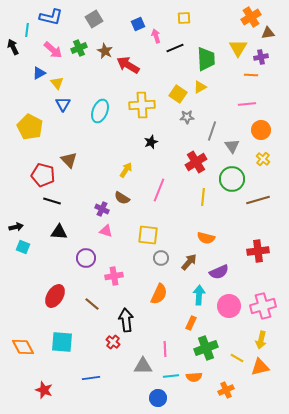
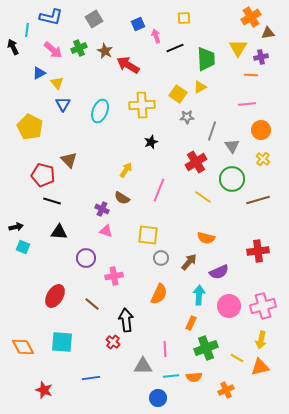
yellow line at (203, 197): rotated 60 degrees counterclockwise
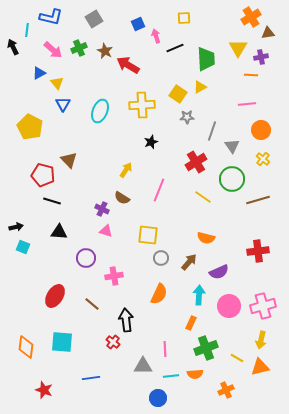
orange diamond at (23, 347): moved 3 px right; rotated 35 degrees clockwise
orange semicircle at (194, 377): moved 1 px right, 3 px up
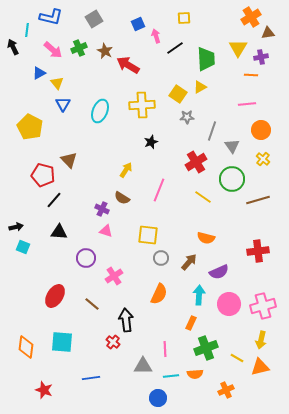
black line at (175, 48): rotated 12 degrees counterclockwise
black line at (52, 201): moved 2 px right, 1 px up; rotated 66 degrees counterclockwise
pink cross at (114, 276): rotated 24 degrees counterclockwise
pink circle at (229, 306): moved 2 px up
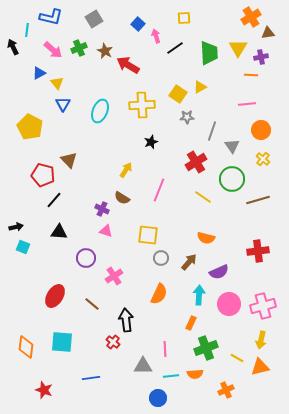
blue square at (138, 24): rotated 24 degrees counterclockwise
green trapezoid at (206, 59): moved 3 px right, 6 px up
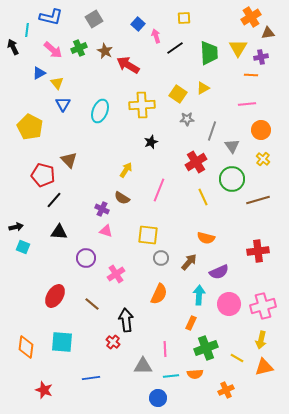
yellow triangle at (200, 87): moved 3 px right, 1 px down
gray star at (187, 117): moved 2 px down
yellow line at (203, 197): rotated 30 degrees clockwise
pink cross at (114, 276): moved 2 px right, 2 px up
orange triangle at (260, 367): moved 4 px right
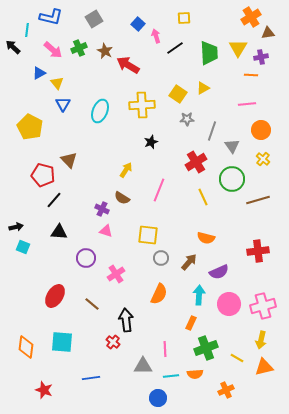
black arrow at (13, 47): rotated 21 degrees counterclockwise
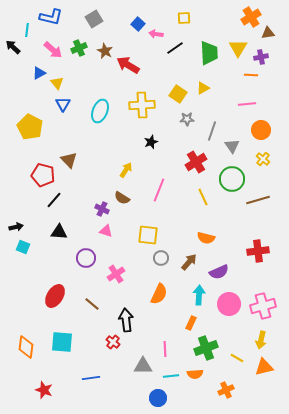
pink arrow at (156, 36): moved 2 px up; rotated 64 degrees counterclockwise
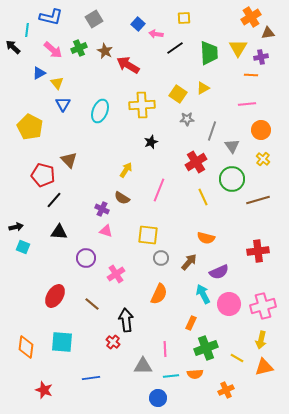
cyan arrow at (199, 295): moved 4 px right, 1 px up; rotated 30 degrees counterclockwise
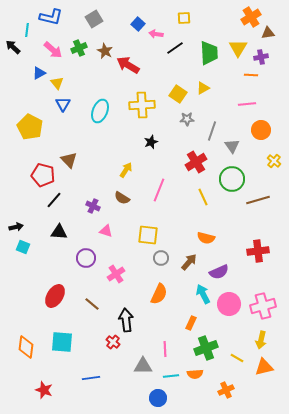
yellow cross at (263, 159): moved 11 px right, 2 px down
purple cross at (102, 209): moved 9 px left, 3 px up
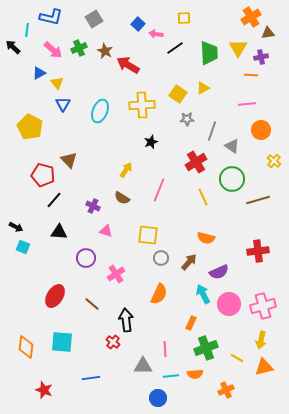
gray triangle at (232, 146): rotated 21 degrees counterclockwise
black arrow at (16, 227): rotated 40 degrees clockwise
